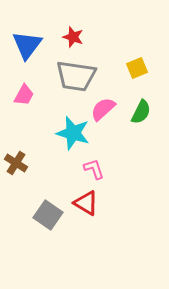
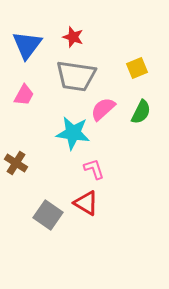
cyan star: rotated 8 degrees counterclockwise
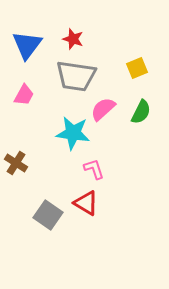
red star: moved 2 px down
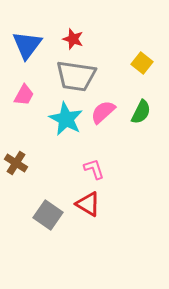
yellow square: moved 5 px right, 5 px up; rotated 30 degrees counterclockwise
pink semicircle: moved 3 px down
cyan star: moved 7 px left, 14 px up; rotated 20 degrees clockwise
red triangle: moved 2 px right, 1 px down
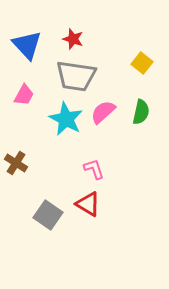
blue triangle: rotated 20 degrees counterclockwise
green semicircle: rotated 15 degrees counterclockwise
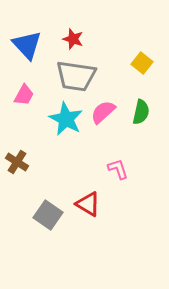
brown cross: moved 1 px right, 1 px up
pink L-shape: moved 24 px right
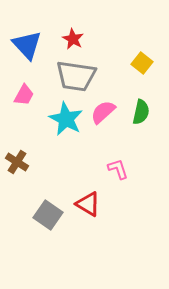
red star: rotated 10 degrees clockwise
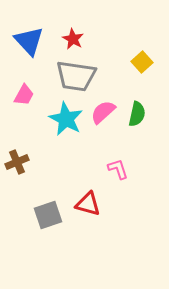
blue triangle: moved 2 px right, 4 px up
yellow square: moved 1 px up; rotated 10 degrees clockwise
green semicircle: moved 4 px left, 2 px down
brown cross: rotated 35 degrees clockwise
red triangle: rotated 16 degrees counterclockwise
gray square: rotated 36 degrees clockwise
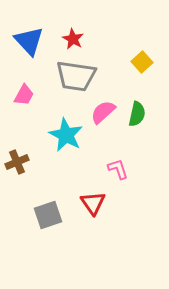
cyan star: moved 16 px down
red triangle: moved 5 px right, 1 px up; rotated 40 degrees clockwise
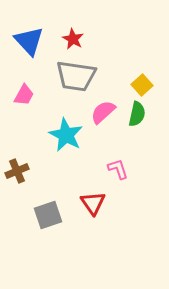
yellow square: moved 23 px down
brown cross: moved 9 px down
